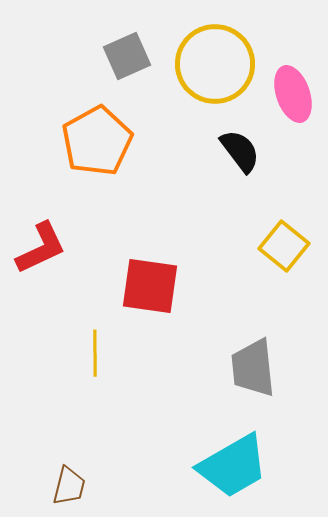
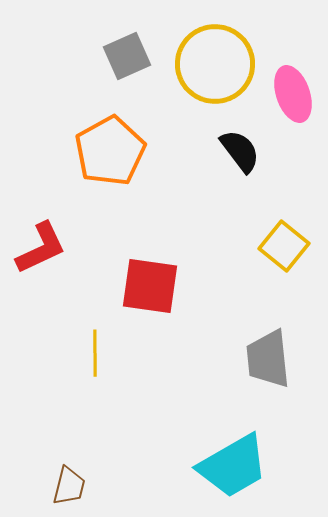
orange pentagon: moved 13 px right, 10 px down
gray trapezoid: moved 15 px right, 9 px up
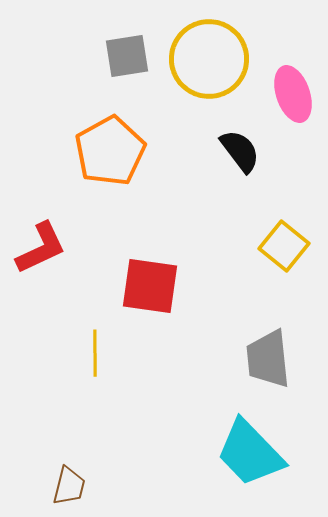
gray square: rotated 15 degrees clockwise
yellow circle: moved 6 px left, 5 px up
cyan trapezoid: moved 17 px right, 13 px up; rotated 76 degrees clockwise
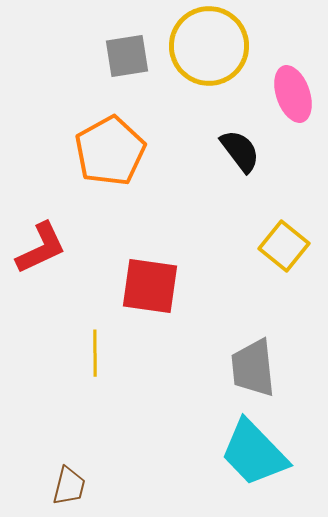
yellow circle: moved 13 px up
gray trapezoid: moved 15 px left, 9 px down
cyan trapezoid: moved 4 px right
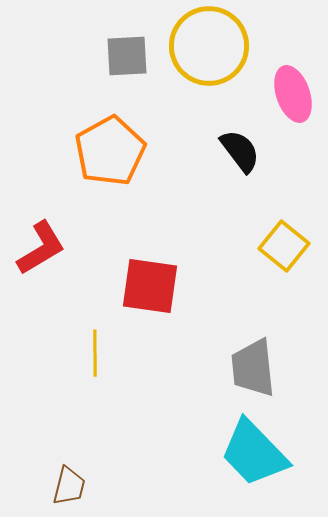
gray square: rotated 6 degrees clockwise
red L-shape: rotated 6 degrees counterclockwise
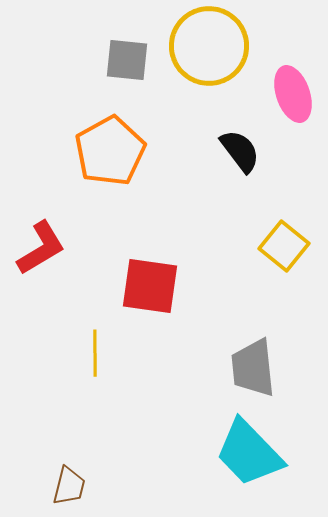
gray square: moved 4 px down; rotated 9 degrees clockwise
cyan trapezoid: moved 5 px left
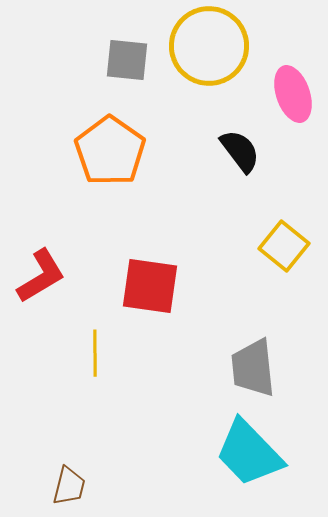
orange pentagon: rotated 8 degrees counterclockwise
red L-shape: moved 28 px down
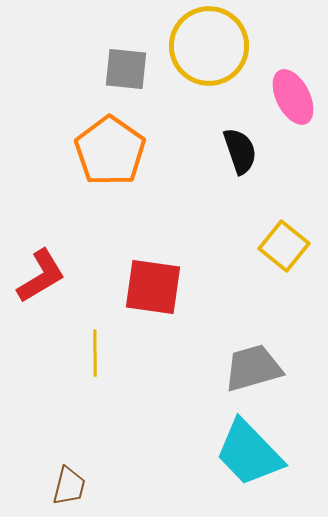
gray square: moved 1 px left, 9 px down
pink ellipse: moved 3 px down; rotated 8 degrees counterclockwise
black semicircle: rotated 18 degrees clockwise
red square: moved 3 px right, 1 px down
gray trapezoid: rotated 80 degrees clockwise
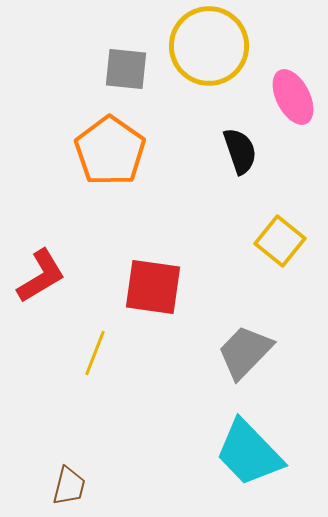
yellow square: moved 4 px left, 5 px up
yellow line: rotated 21 degrees clockwise
gray trapezoid: moved 8 px left, 16 px up; rotated 30 degrees counterclockwise
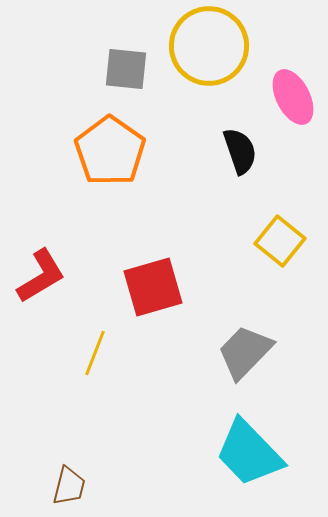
red square: rotated 24 degrees counterclockwise
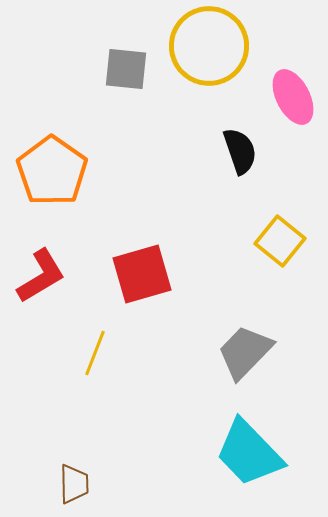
orange pentagon: moved 58 px left, 20 px down
red square: moved 11 px left, 13 px up
brown trapezoid: moved 5 px right, 2 px up; rotated 15 degrees counterclockwise
